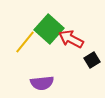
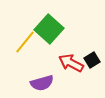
red arrow: moved 24 px down
purple semicircle: rotated 10 degrees counterclockwise
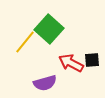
black square: rotated 28 degrees clockwise
purple semicircle: moved 3 px right
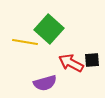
yellow line: rotated 60 degrees clockwise
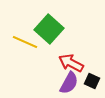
yellow line: rotated 15 degrees clockwise
black square: moved 21 px down; rotated 28 degrees clockwise
purple semicircle: moved 24 px right; rotated 45 degrees counterclockwise
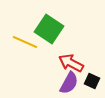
green square: rotated 8 degrees counterclockwise
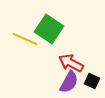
yellow line: moved 3 px up
purple semicircle: moved 1 px up
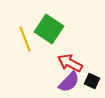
yellow line: rotated 45 degrees clockwise
red arrow: moved 1 px left
purple semicircle: rotated 15 degrees clockwise
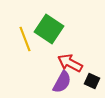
purple semicircle: moved 7 px left; rotated 15 degrees counterclockwise
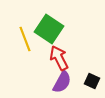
red arrow: moved 11 px left, 5 px up; rotated 35 degrees clockwise
